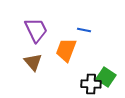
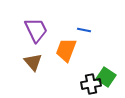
black cross: rotated 12 degrees counterclockwise
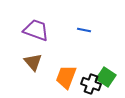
purple trapezoid: rotated 44 degrees counterclockwise
orange trapezoid: moved 27 px down
black cross: rotated 30 degrees clockwise
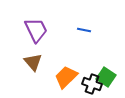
purple trapezoid: rotated 44 degrees clockwise
orange trapezoid: rotated 25 degrees clockwise
black cross: moved 1 px right
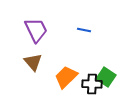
black cross: rotated 18 degrees counterclockwise
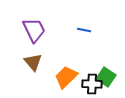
purple trapezoid: moved 2 px left
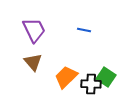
black cross: moved 1 px left
